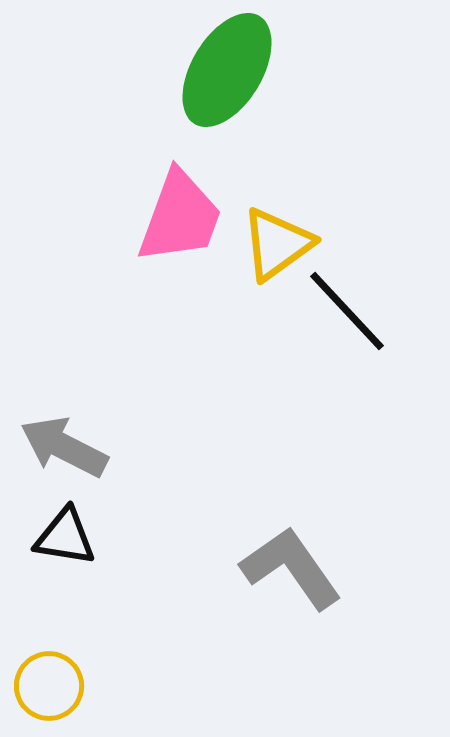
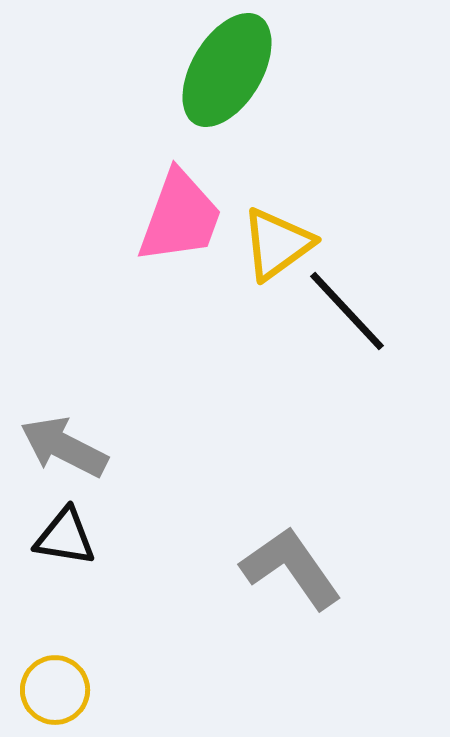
yellow circle: moved 6 px right, 4 px down
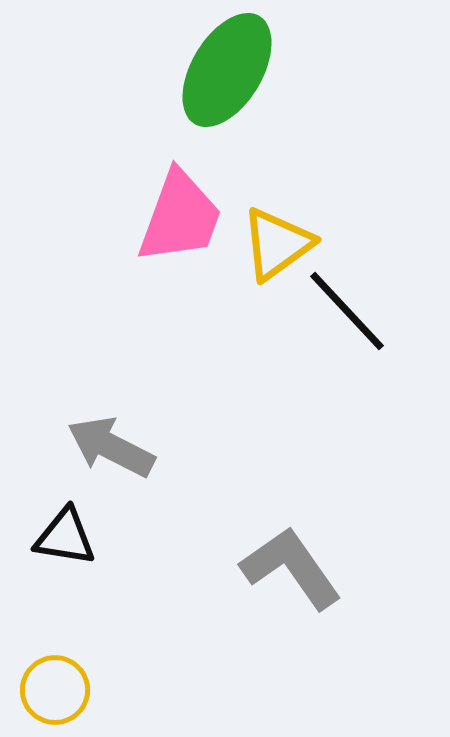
gray arrow: moved 47 px right
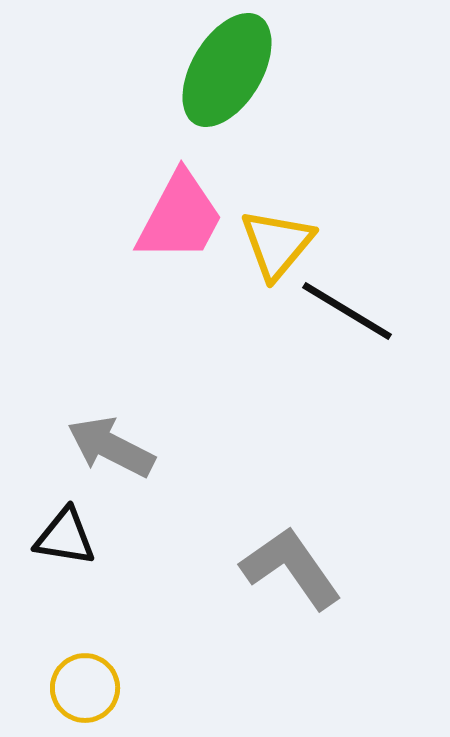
pink trapezoid: rotated 8 degrees clockwise
yellow triangle: rotated 14 degrees counterclockwise
black line: rotated 16 degrees counterclockwise
yellow circle: moved 30 px right, 2 px up
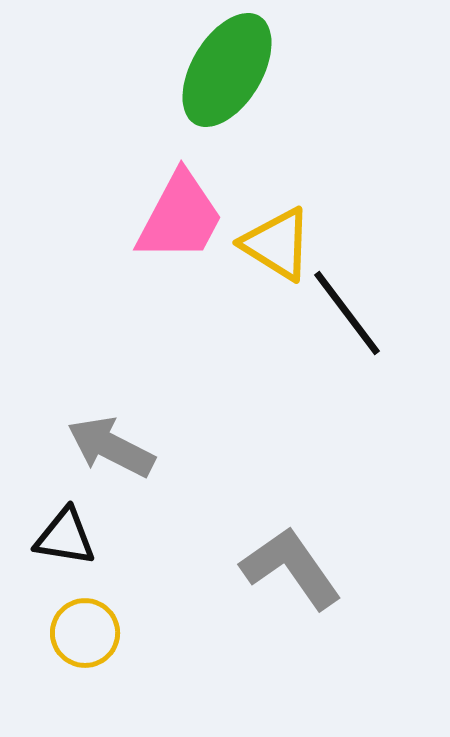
yellow triangle: rotated 38 degrees counterclockwise
black line: moved 2 px down; rotated 22 degrees clockwise
yellow circle: moved 55 px up
